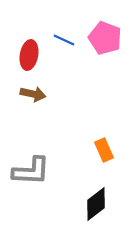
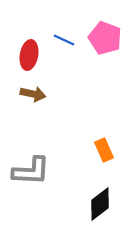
black diamond: moved 4 px right
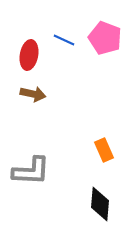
black diamond: rotated 48 degrees counterclockwise
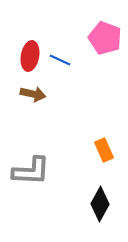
blue line: moved 4 px left, 20 px down
red ellipse: moved 1 px right, 1 px down
black diamond: rotated 24 degrees clockwise
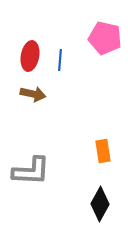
pink pentagon: rotated 8 degrees counterclockwise
blue line: rotated 70 degrees clockwise
orange rectangle: moved 1 px left, 1 px down; rotated 15 degrees clockwise
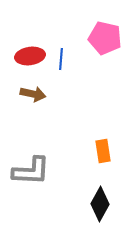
red ellipse: rotated 72 degrees clockwise
blue line: moved 1 px right, 1 px up
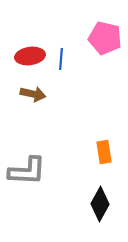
orange rectangle: moved 1 px right, 1 px down
gray L-shape: moved 4 px left
